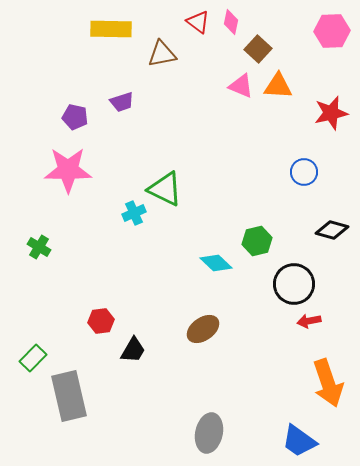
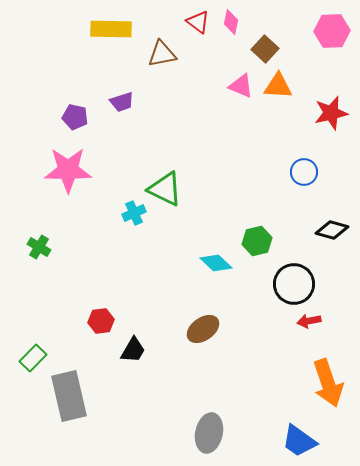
brown square: moved 7 px right
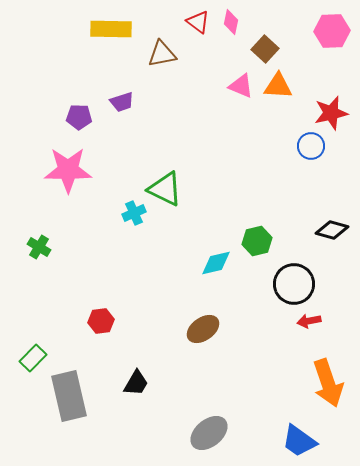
purple pentagon: moved 4 px right; rotated 10 degrees counterclockwise
blue circle: moved 7 px right, 26 px up
cyan diamond: rotated 56 degrees counterclockwise
black trapezoid: moved 3 px right, 33 px down
gray ellipse: rotated 39 degrees clockwise
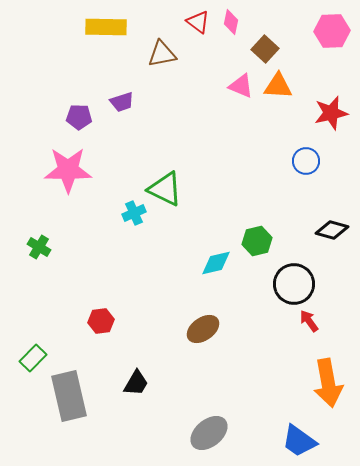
yellow rectangle: moved 5 px left, 2 px up
blue circle: moved 5 px left, 15 px down
red arrow: rotated 65 degrees clockwise
orange arrow: rotated 9 degrees clockwise
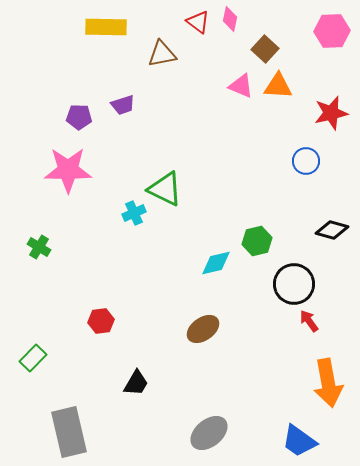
pink diamond: moved 1 px left, 3 px up
purple trapezoid: moved 1 px right, 3 px down
gray rectangle: moved 36 px down
